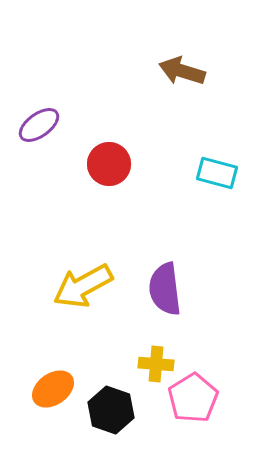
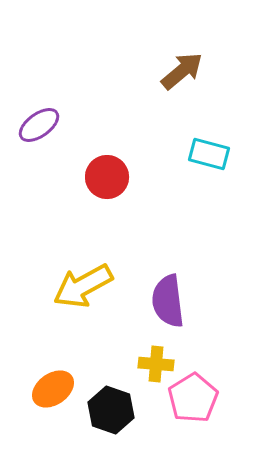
brown arrow: rotated 123 degrees clockwise
red circle: moved 2 px left, 13 px down
cyan rectangle: moved 8 px left, 19 px up
purple semicircle: moved 3 px right, 12 px down
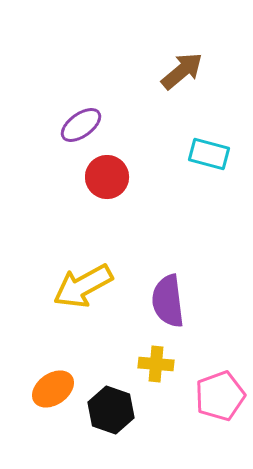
purple ellipse: moved 42 px right
pink pentagon: moved 27 px right, 2 px up; rotated 12 degrees clockwise
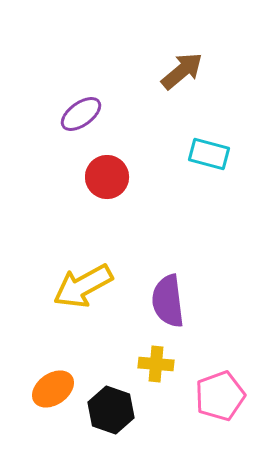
purple ellipse: moved 11 px up
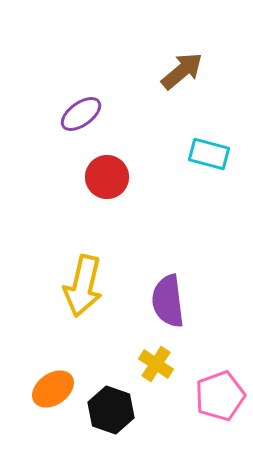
yellow arrow: rotated 48 degrees counterclockwise
yellow cross: rotated 28 degrees clockwise
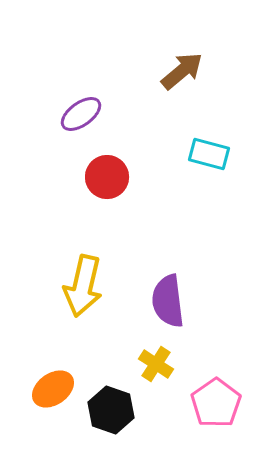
pink pentagon: moved 4 px left, 7 px down; rotated 15 degrees counterclockwise
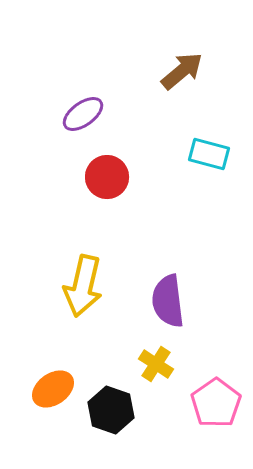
purple ellipse: moved 2 px right
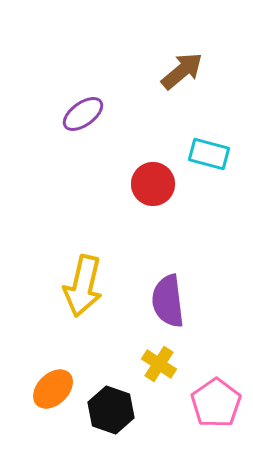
red circle: moved 46 px right, 7 px down
yellow cross: moved 3 px right
orange ellipse: rotated 9 degrees counterclockwise
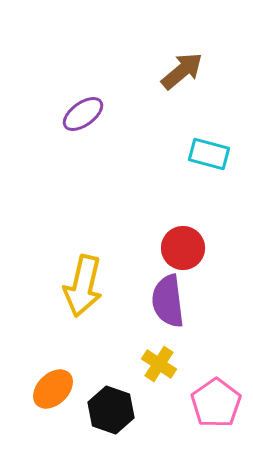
red circle: moved 30 px right, 64 px down
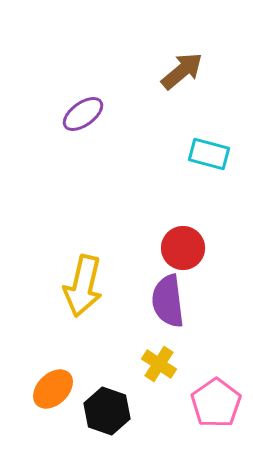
black hexagon: moved 4 px left, 1 px down
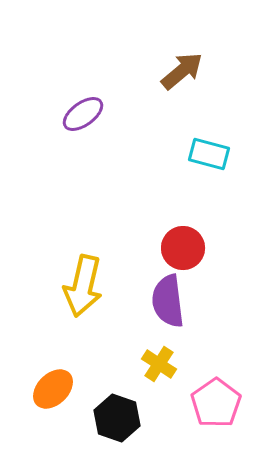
black hexagon: moved 10 px right, 7 px down
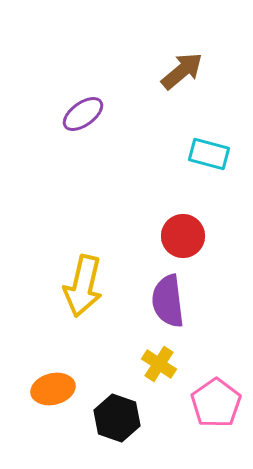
red circle: moved 12 px up
orange ellipse: rotated 30 degrees clockwise
